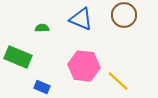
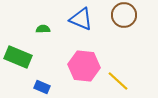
green semicircle: moved 1 px right, 1 px down
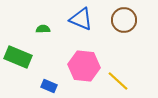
brown circle: moved 5 px down
blue rectangle: moved 7 px right, 1 px up
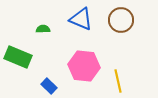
brown circle: moved 3 px left
yellow line: rotated 35 degrees clockwise
blue rectangle: rotated 21 degrees clockwise
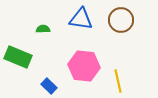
blue triangle: rotated 15 degrees counterclockwise
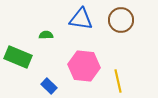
green semicircle: moved 3 px right, 6 px down
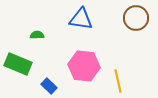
brown circle: moved 15 px right, 2 px up
green semicircle: moved 9 px left
green rectangle: moved 7 px down
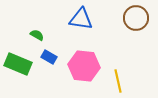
green semicircle: rotated 32 degrees clockwise
blue rectangle: moved 29 px up; rotated 14 degrees counterclockwise
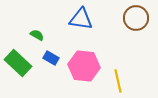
blue rectangle: moved 2 px right, 1 px down
green rectangle: moved 1 px up; rotated 20 degrees clockwise
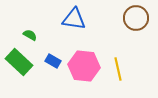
blue triangle: moved 7 px left
green semicircle: moved 7 px left
blue rectangle: moved 2 px right, 3 px down
green rectangle: moved 1 px right, 1 px up
yellow line: moved 12 px up
